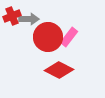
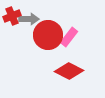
red circle: moved 2 px up
red diamond: moved 10 px right, 1 px down
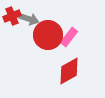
gray arrow: rotated 18 degrees clockwise
red diamond: rotated 56 degrees counterclockwise
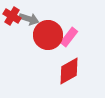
red cross: rotated 36 degrees counterclockwise
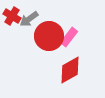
gray arrow: rotated 126 degrees clockwise
red circle: moved 1 px right, 1 px down
red diamond: moved 1 px right, 1 px up
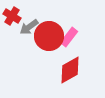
gray arrow: moved 8 px down
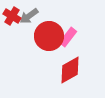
gray arrow: moved 11 px up
pink rectangle: moved 1 px left
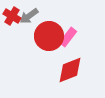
red diamond: rotated 8 degrees clockwise
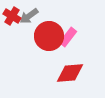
red diamond: moved 3 px down; rotated 16 degrees clockwise
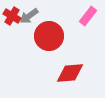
pink rectangle: moved 20 px right, 21 px up
